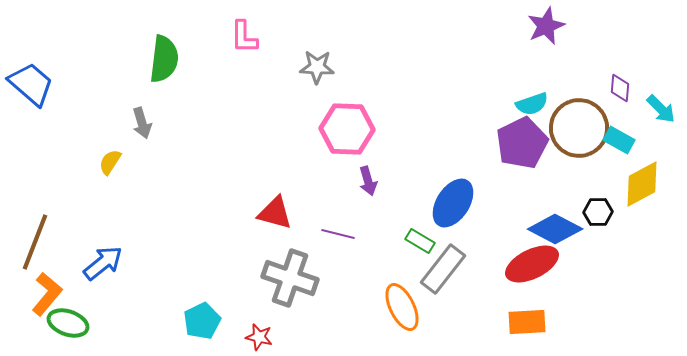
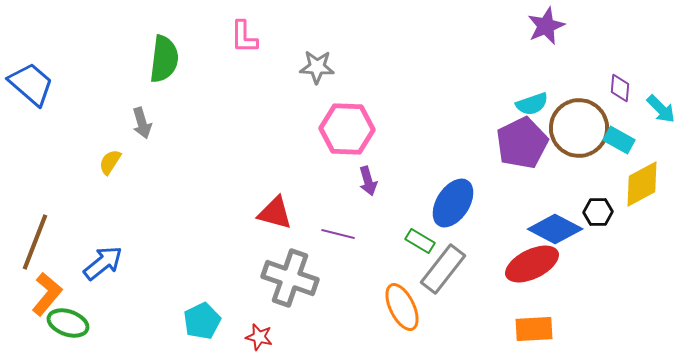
orange rectangle: moved 7 px right, 7 px down
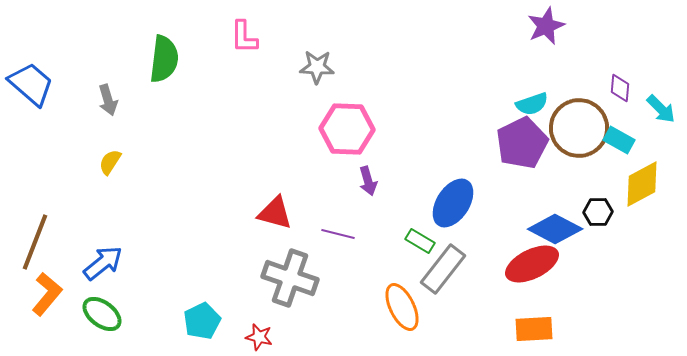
gray arrow: moved 34 px left, 23 px up
green ellipse: moved 34 px right, 9 px up; rotated 18 degrees clockwise
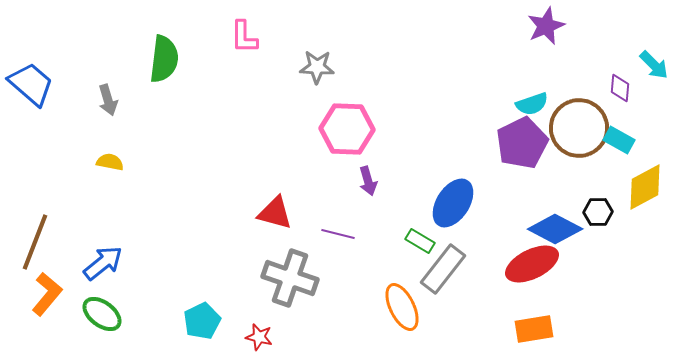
cyan arrow: moved 7 px left, 44 px up
yellow semicircle: rotated 68 degrees clockwise
yellow diamond: moved 3 px right, 3 px down
orange rectangle: rotated 6 degrees counterclockwise
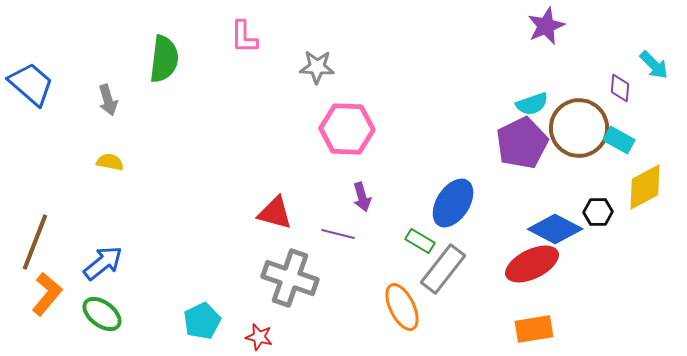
purple arrow: moved 6 px left, 16 px down
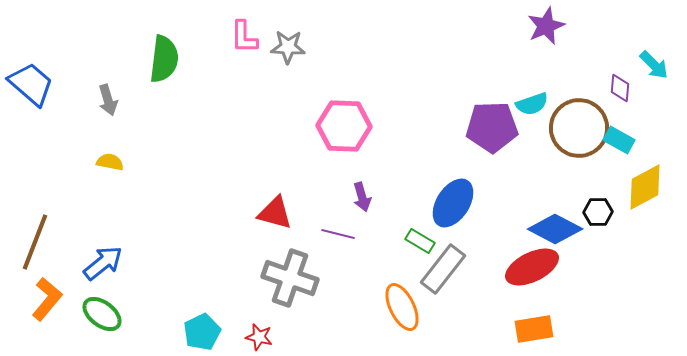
gray star: moved 29 px left, 20 px up
pink hexagon: moved 3 px left, 3 px up
purple pentagon: moved 30 px left, 16 px up; rotated 24 degrees clockwise
red ellipse: moved 3 px down
orange L-shape: moved 5 px down
cyan pentagon: moved 11 px down
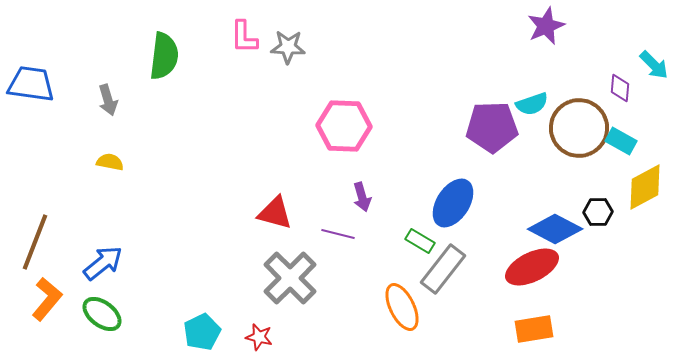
green semicircle: moved 3 px up
blue trapezoid: rotated 33 degrees counterclockwise
cyan rectangle: moved 2 px right, 1 px down
gray cross: rotated 26 degrees clockwise
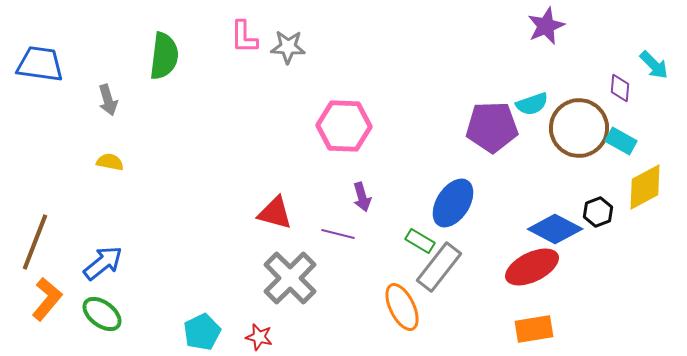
blue trapezoid: moved 9 px right, 20 px up
black hexagon: rotated 20 degrees counterclockwise
gray rectangle: moved 4 px left, 2 px up
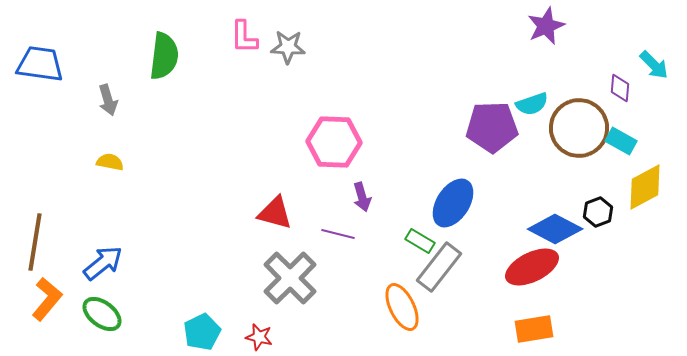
pink hexagon: moved 10 px left, 16 px down
brown line: rotated 12 degrees counterclockwise
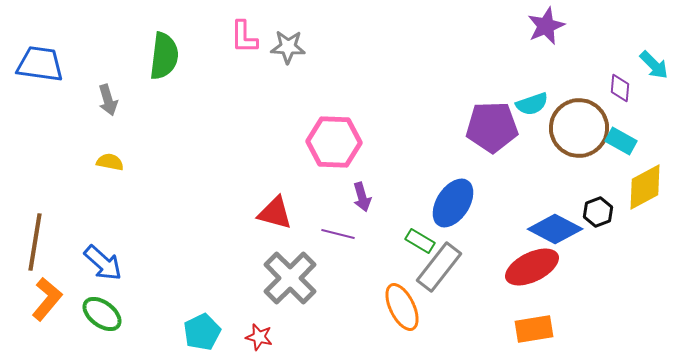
blue arrow: rotated 81 degrees clockwise
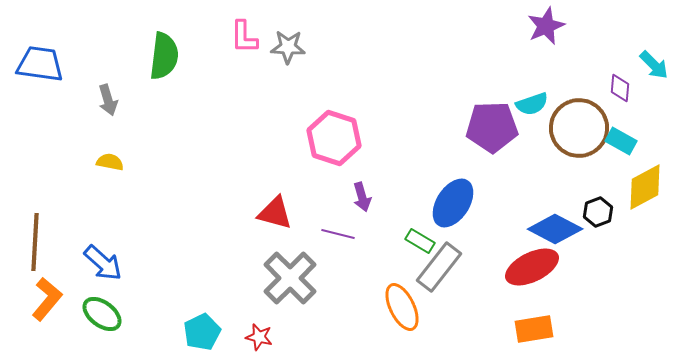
pink hexagon: moved 4 px up; rotated 16 degrees clockwise
brown line: rotated 6 degrees counterclockwise
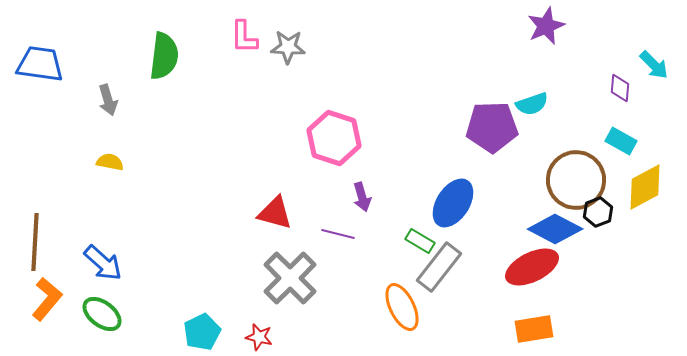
brown circle: moved 3 px left, 52 px down
